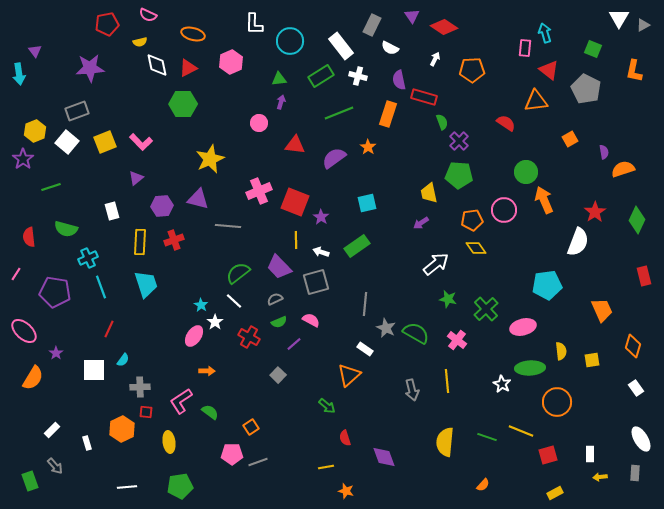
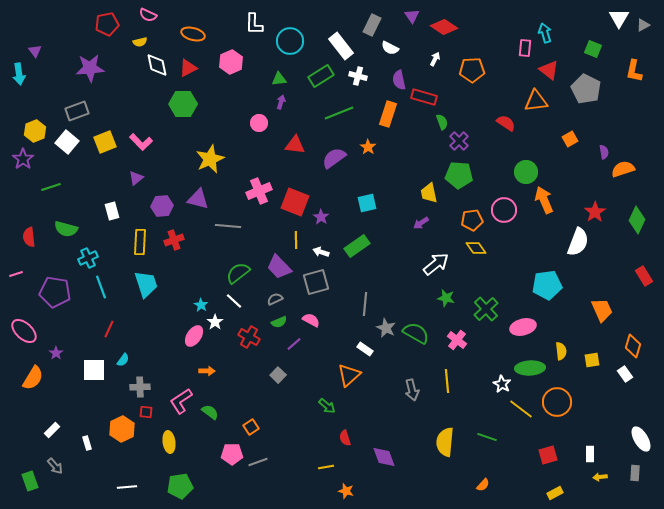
pink line at (16, 274): rotated 40 degrees clockwise
red rectangle at (644, 276): rotated 18 degrees counterclockwise
green star at (448, 299): moved 2 px left, 1 px up
white rectangle at (636, 388): moved 11 px left, 14 px up
yellow line at (521, 431): moved 22 px up; rotated 15 degrees clockwise
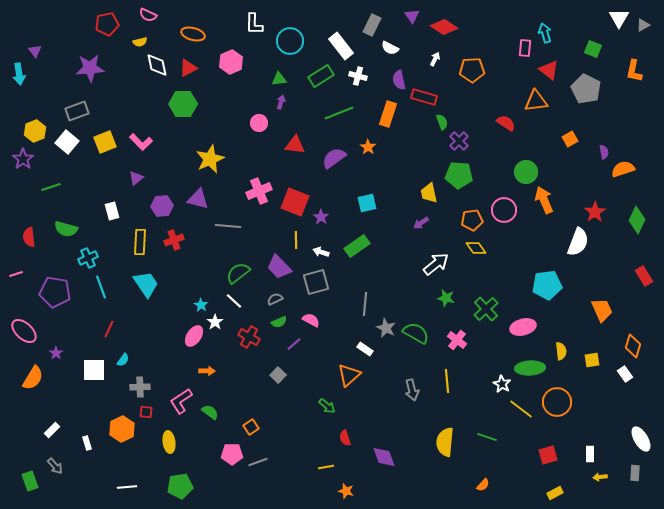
cyan trapezoid at (146, 284): rotated 16 degrees counterclockwise
